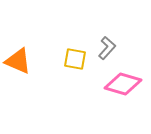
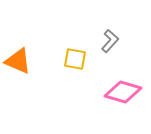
gray L-shape: moved 3 px right, 7 px up
pink diamond: moved 8 px down
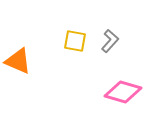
yellow square: moved 18 px up
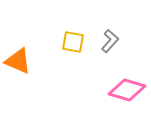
yellow square: moved 2 px left, 1 px down
pink diamond: moved 4 px right, 2 px up
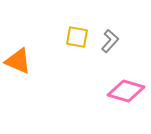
yellow square: moved 4 px right, 5 px up
pink diamond: moved 1 px left, 1 px down
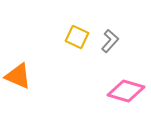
yellow square: rotated 15 degrees clockwise
orange triangle: moved 15 px down
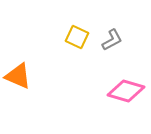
gray L-shape: moved 2 px right, 1 px up; rotated 20 degrees clockwise
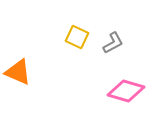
gray L-shape: moved 1 px right, 3 px down
orange triangle: moved 4 px up
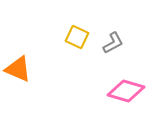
orange triangle: moved 3 px up
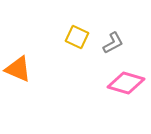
pink diamond: moved 8 px up
